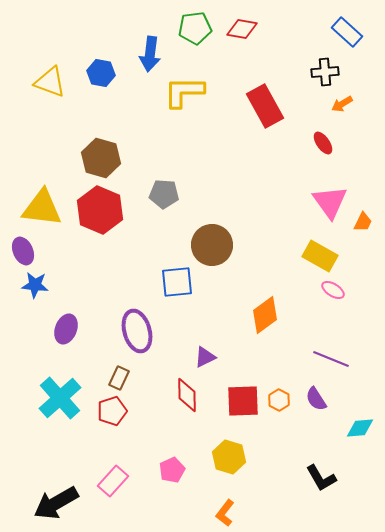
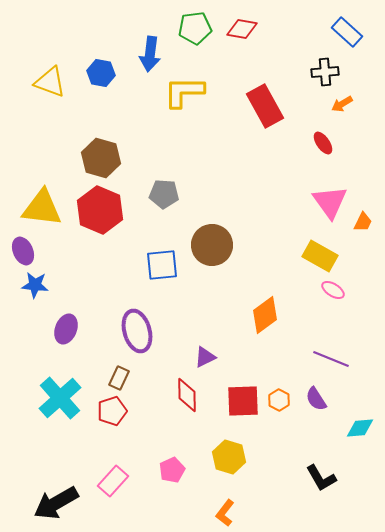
blue square at (177, 282): moved 15 px left, 17 px up
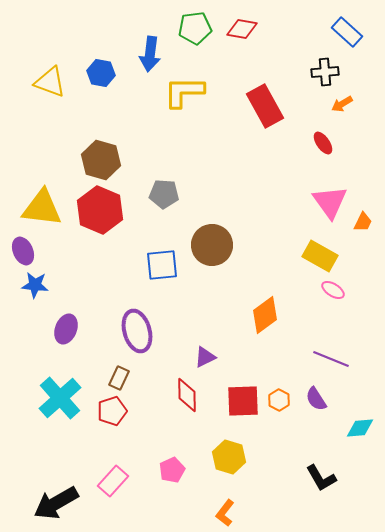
brown hexagon at (101, 158): moved 2 px down
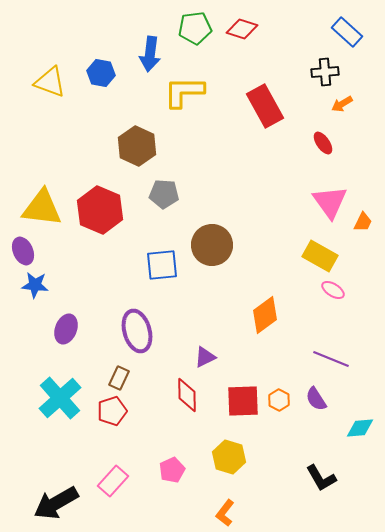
red diamond at (242, 29): rotated 8 degrees clockwise
brown hexagon at (101, 160): moved 36 px right, 14 px up; rotated 9 degrees clockwise
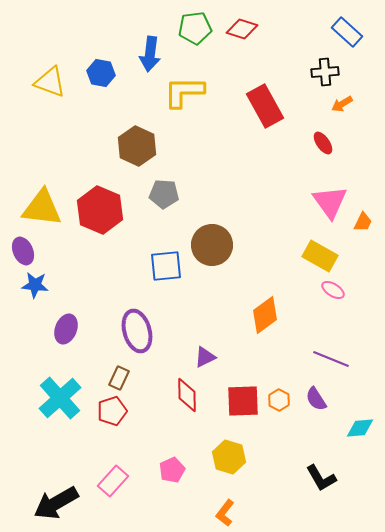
blue square at (162, 265): moved 4 px right, 1 px down
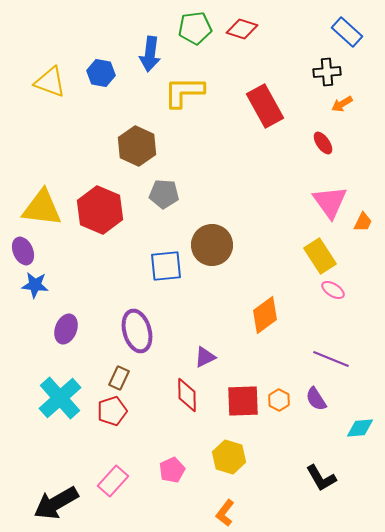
black cross at (325, 72): moved 2 px right
yellow rectangle at (320, 256): rotated 28 degrees clockwise
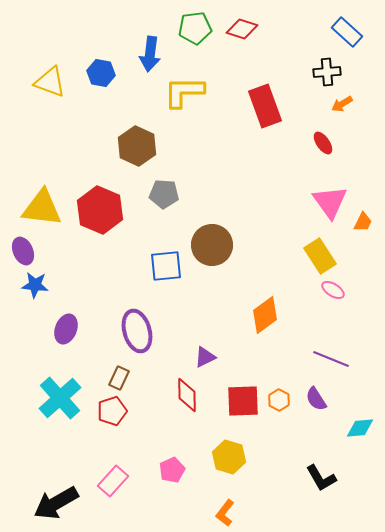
red rectangle at (265, 106): rotated 9 degrees clockwise
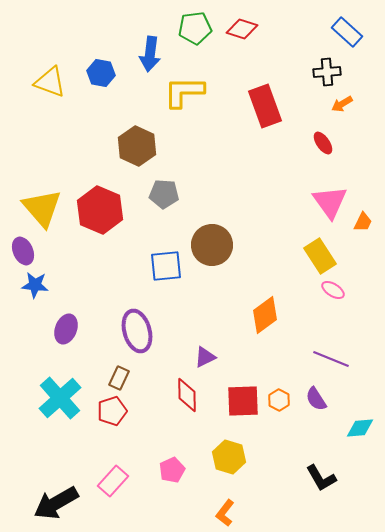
yellow triangle at (42, 208): rotated 42 degrees clockwise
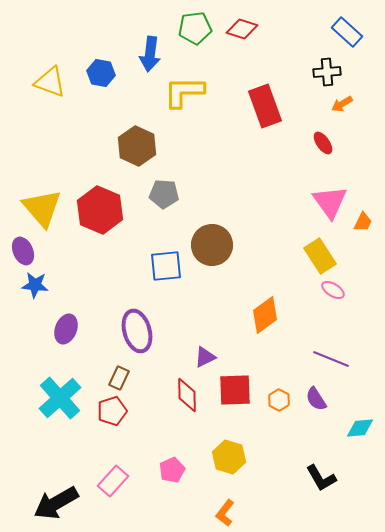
red square at (243, 401): moved 8 px left, 11 px up
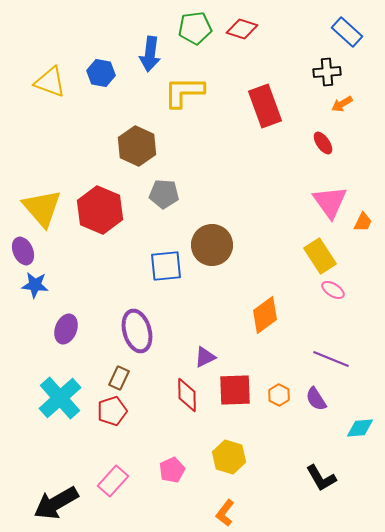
orange hexagon at (279, 400): moved 5 px up
